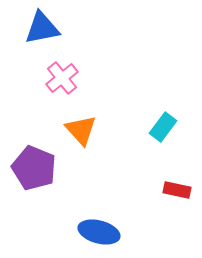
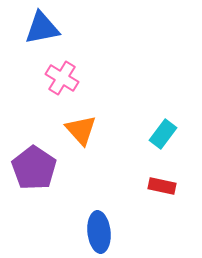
pink cross: rotated 20 degrees counterclockwise
cyan rectangle: moved 7 px down
purple pentagon: rotated 12 degrees clockwise
red rectangle: moved 15 px left, 4 px up
blue ellipse: rotated 69 degrees clockwise
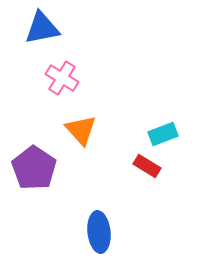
cyan rectangle: rotated 32 degrees clockwise
red rectangle: moved 15 px left, 20 px up; rotated 20 degrees clockwise
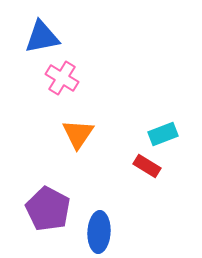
blue triangle: moved 9 px down
orange triangle: moved 3 px left, 4 px down; rotated 16 degrees clockwise
purple pentagon: moved 14 px right, 41 px down; rotated 6 degrees counterclockwise
blue ellipse: rotated 9 degrees clockwise
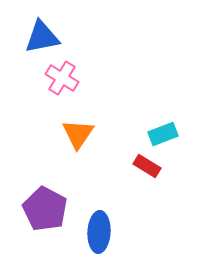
purple pentagon: moved 3 px left
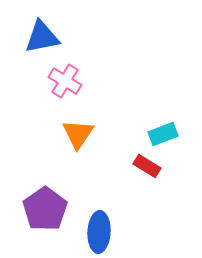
pink cross: moved 3 px right, 3 px down
purple pentagon: rotated 9 degrees clockwise
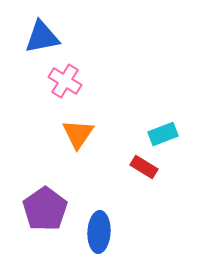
red rectangle: moved 3 px left, 1 px down
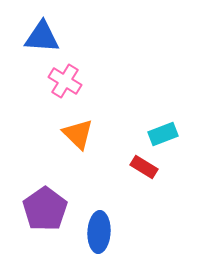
blue triangle: rotated 15 degrees clockwise
orange triangle: rotated 20 degrees counterclockwise
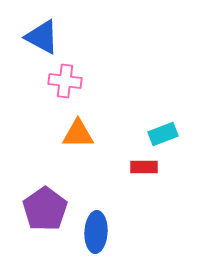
blue triangle: rotated 24 degrees clockwise
pink cross: rotated 24 degrees counterclockwise
orange triangle: rotated 44 degrees counterclockwise
red rectangle: rotated 32 degrees counterclockwise
blue ellipse: moved 3 px left
